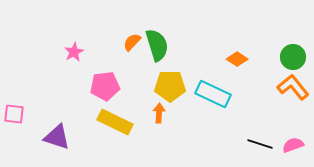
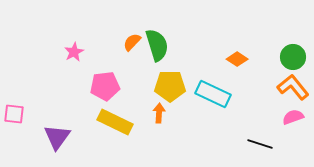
purple triangle: rotated 48 degrees clockwise
pink semicircle: moved 28 px up
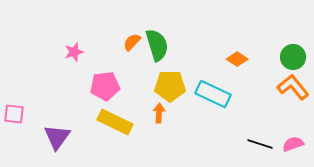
pink star: rotated 12 degrees clockwise
pink semicircle: moved 27 px down
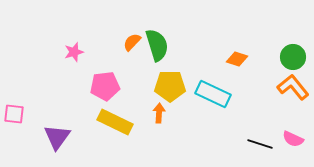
orange diamond: rotated 15 degrees counterclockwise
pink semicircle: moved 5 px up; rotated 135 degrees counterclockwise
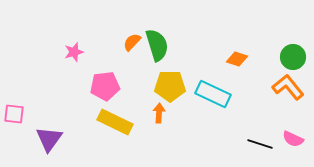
orange L-shape: moved 5 px left
purple triangle: moved 8 px left, 2 px down
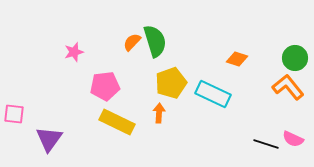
green semicircle: moved 2 px left, 4 px up
green circle: moved 2 px right, 1 px down
yellow pentagon: moved 1 px right, 3 px up; rotated 20 degrees counterclockwise
yellow rectangle: moved 2 px right
black line: moved 6 px right
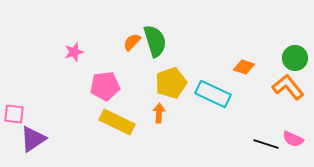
orange diamond: moved 7 px right, 8 px down
purple triangle: moved 16 px left; rotated 20 degrees clockwise
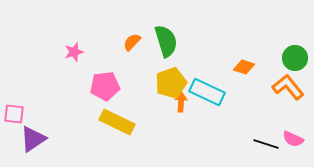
green semicircle: moved 11 px right
cyan rectangle: moved 6 px left, 2 px up
orange arrow: moved 22 px right, 11 px up
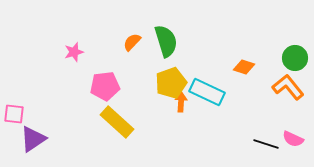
yellow rectangle: rotated 16 degrees clockwise
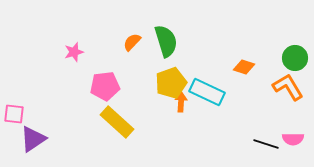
orange L-shape: rotated 8 degrees clockwise
pink semicircle: rotated 25 degrees counterclockwise
